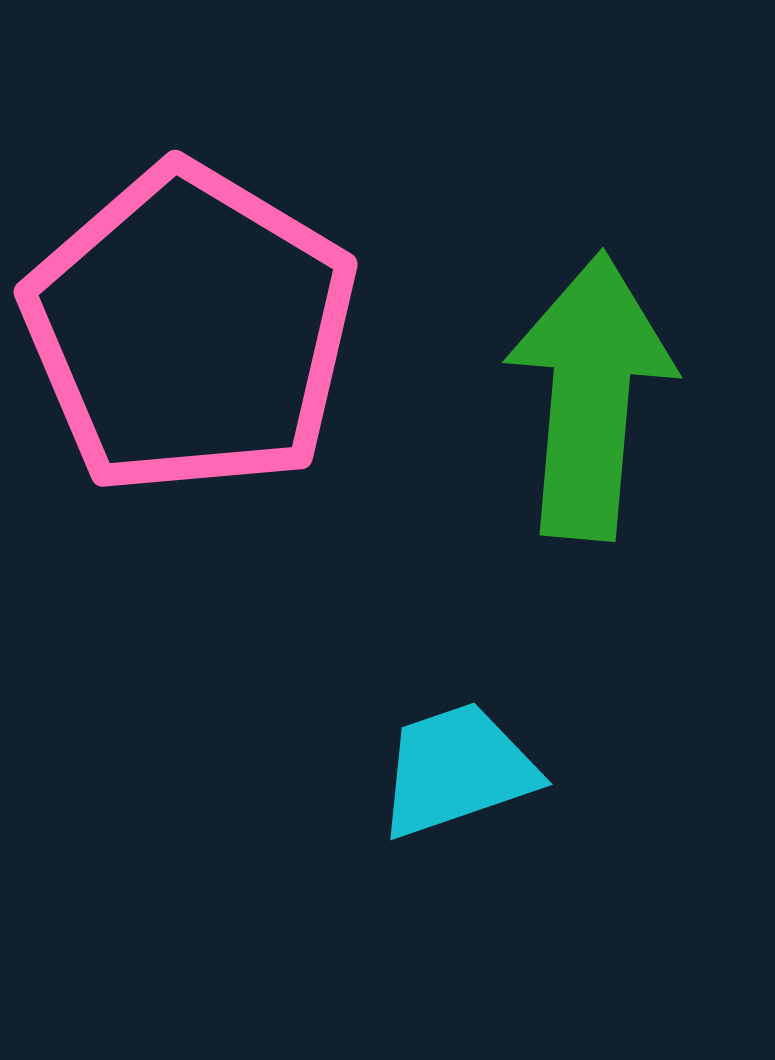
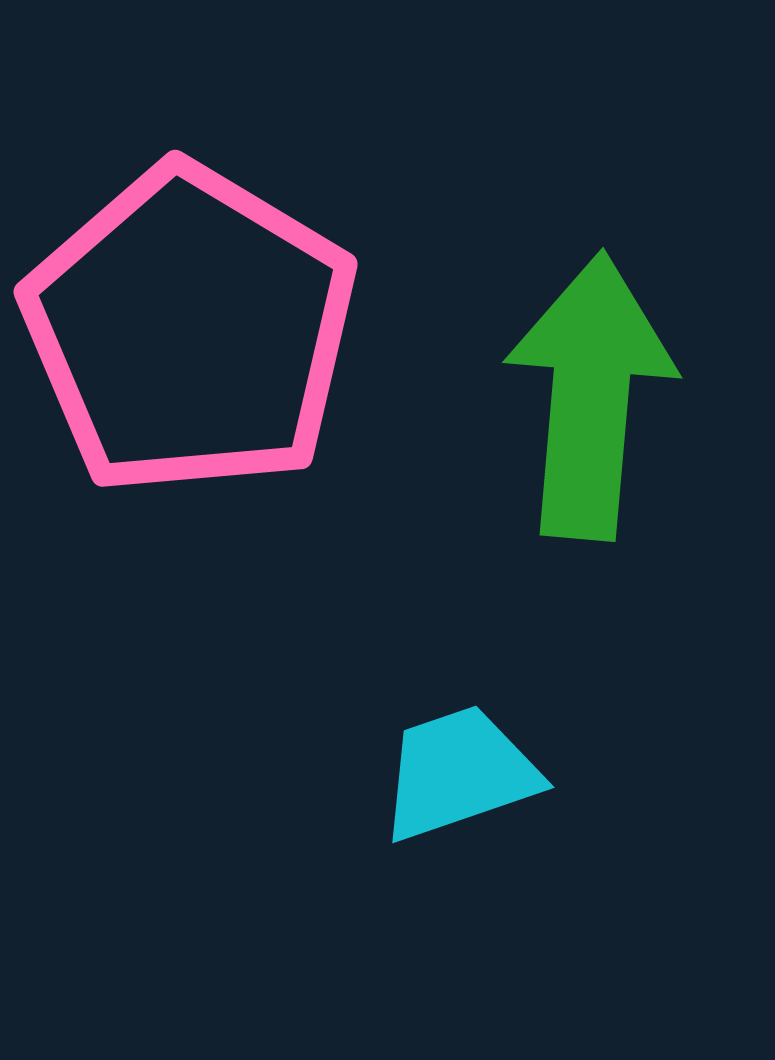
cyan trapezoid: moved 2 px right, 3 px down
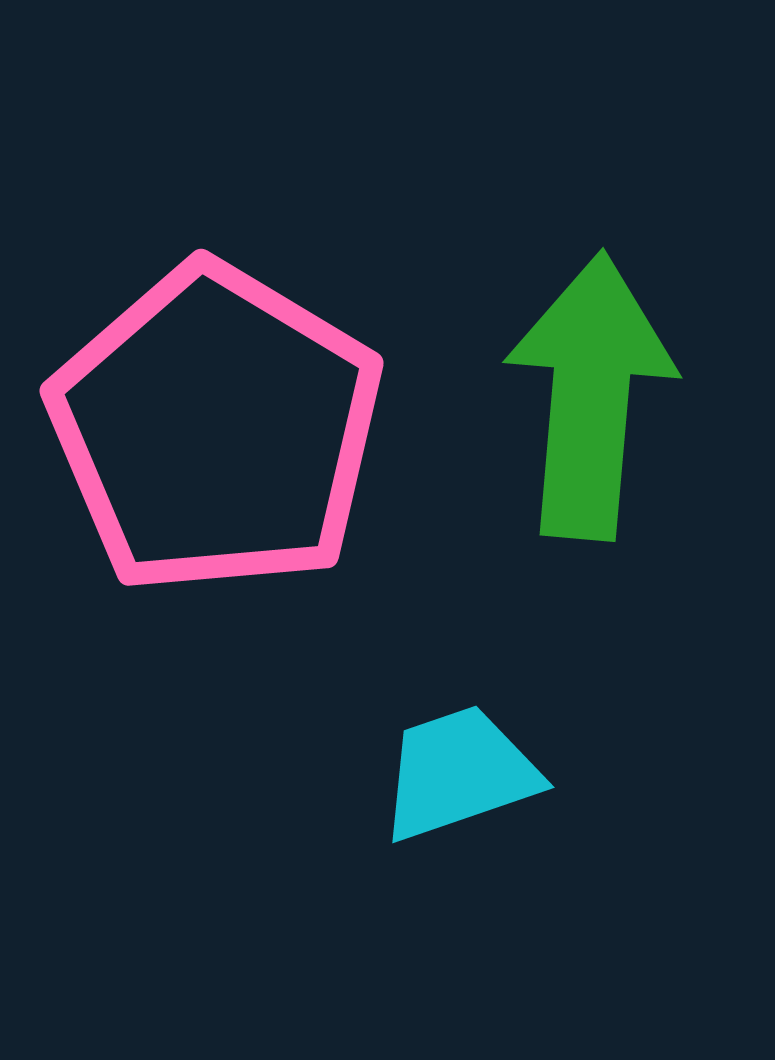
pink pentagon: moved 26 px right, 99 px down
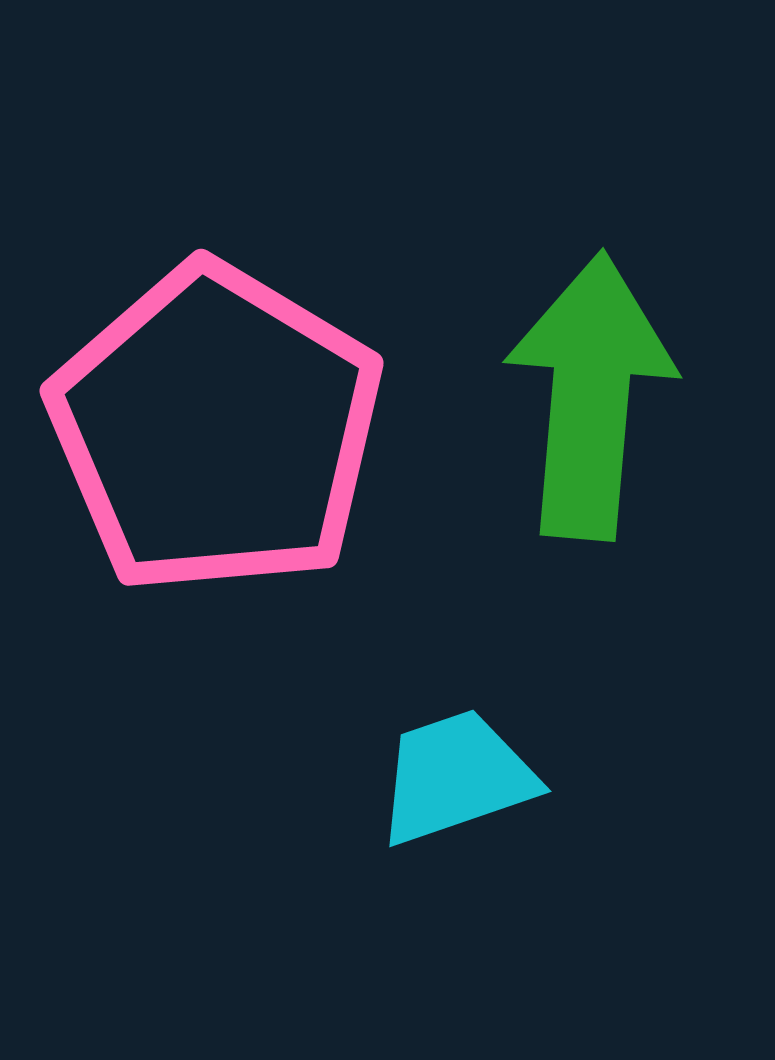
cyan trapezoid: moved 3 px left, 4 px down
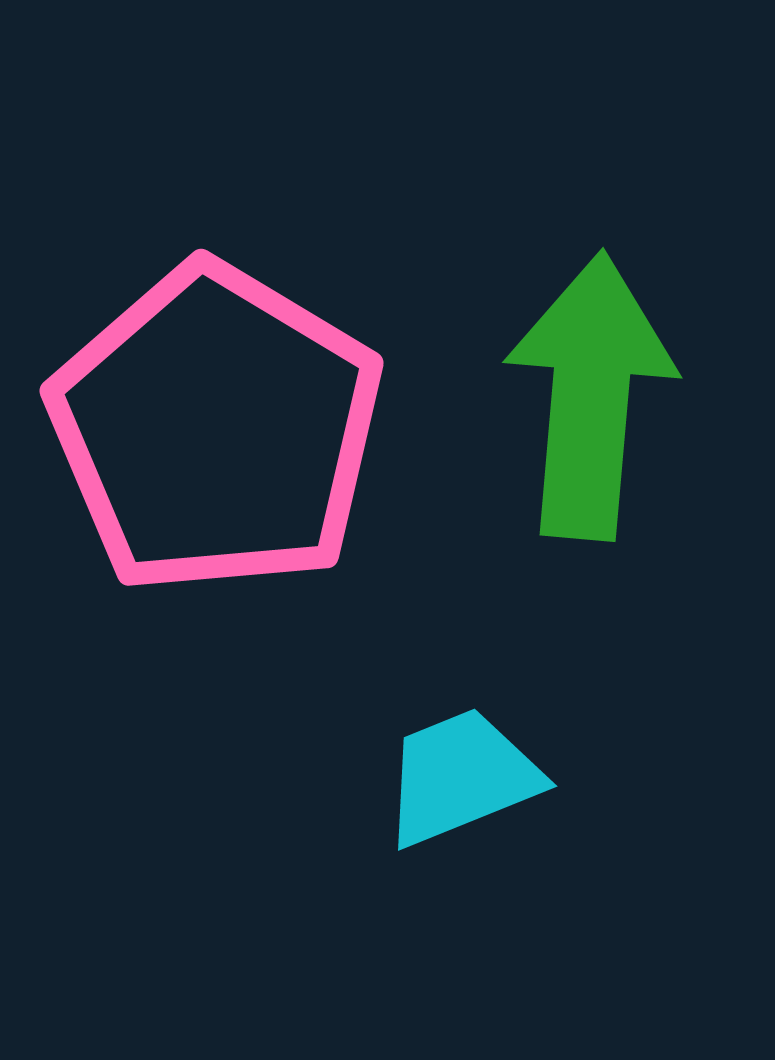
cyan trapezoid: moved 5 px right; rotated 3 degrees counterclockwise
